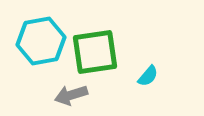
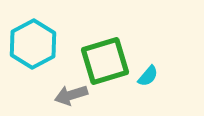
cyan hexagon: moved 8 px left, 3 px down; rotated 18 degrees counterclockwise
green square: moved 10 px right, 9 px down; rotated 9 degrees counterclockwise
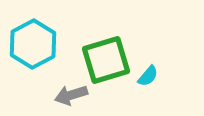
green square: moved 1 px right, 1 px up
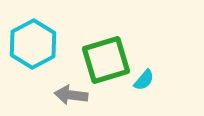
cyan semicircle: moved 4 px left, 4 px down
gray arrow: rotated 24 degrees clockwise
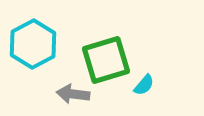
cyan semicircle: moved 5 px down
gray arrow: moved 2 px right, 1 px up
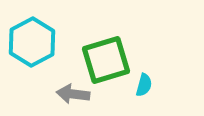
cyan hexagon: moved 1 px left, 2 px up
cyan semicircle: rotated 25 degrees counterclockwise
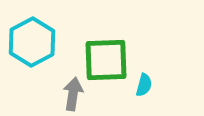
green square: rotated 15 degrees clockwise
gray arrow: rotated 92 degrees clockwise
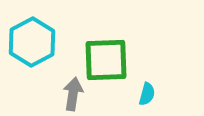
cyan semicircle: moved 3 px right, 9 px down
